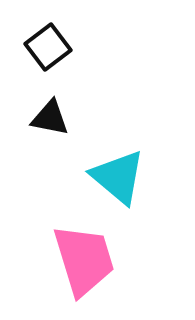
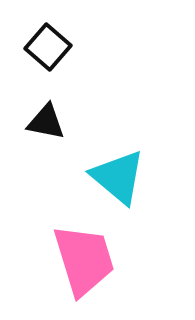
black square: rotated 12 degrees counterclockwise
black triangle: moved 4 px left, 4 px down
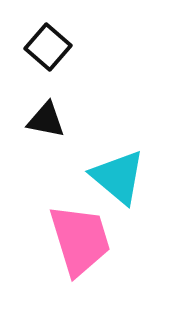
black triangle: moved 2 px up
pink trapezoid: moved 4 px left, 20 px up
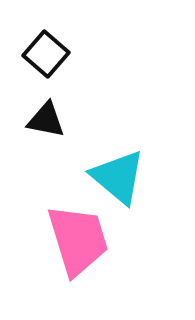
black square: moved 2 px left, 7 px down
pink trapezoid: moved 2 px left
